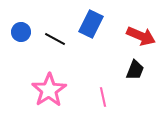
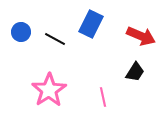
black trapezoid: moved 2 px down; rotated 10 degrees clockwise
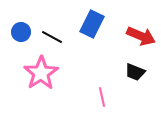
blue rectangle: moved 1 px right
black line: moved 3 px left, 2 px up
black trapezoid: rotated 80 degrees clockwise
pink star: moved 8 px left, 17 px up
pink line: moved 1 px left
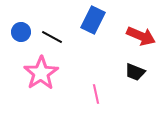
blue rectangle: moved 1 px right, 4 px up
pink line: moved 6 px left, 3 px up
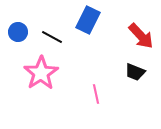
blue rectangle: moved 5 px left
blue circle: moved 3 px left
red arrow: rotated 24 degrees clockwise
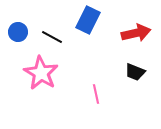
red arrow: moved 5 px left, 3 px up; rotated 60 degrees counterclockwise
pink star: rotated 8 degrees counterclockwise
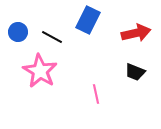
pink star: moved 1 px left, 2 px up
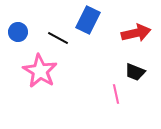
black line: moved 6 px right, 1 px down
pink line: moved 20 px right
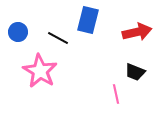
blue rectangle: rotated 12 degrees counterclockwise
red arrow: moved 1 px right, 1 px up
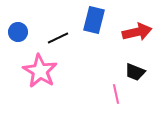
blue rectangle: moved 6 px right
black line: rotated 55 degrees counterclockwise
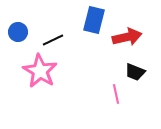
red arrow: moved 10 px left, 5 px down
black line: moved 5 px left, 2 px down
